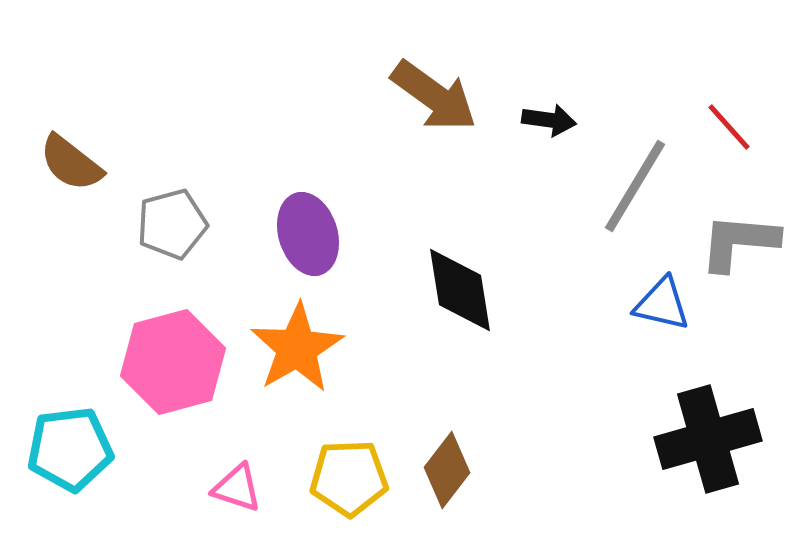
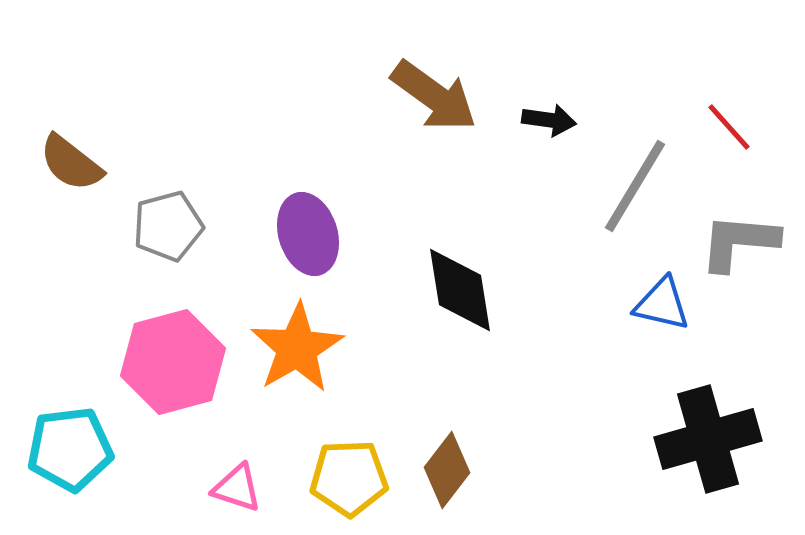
gray pentagon: moved 4 px left, 2 px down
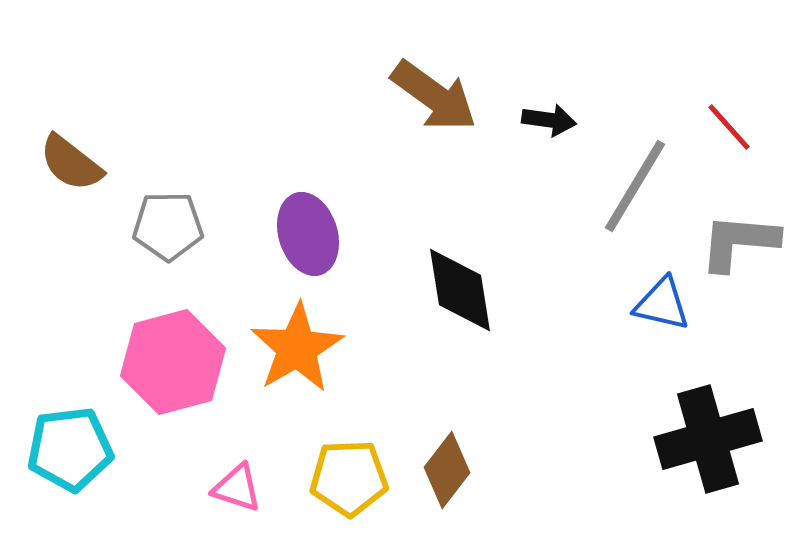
gray pentagon: rotated 14 degrees clockwise
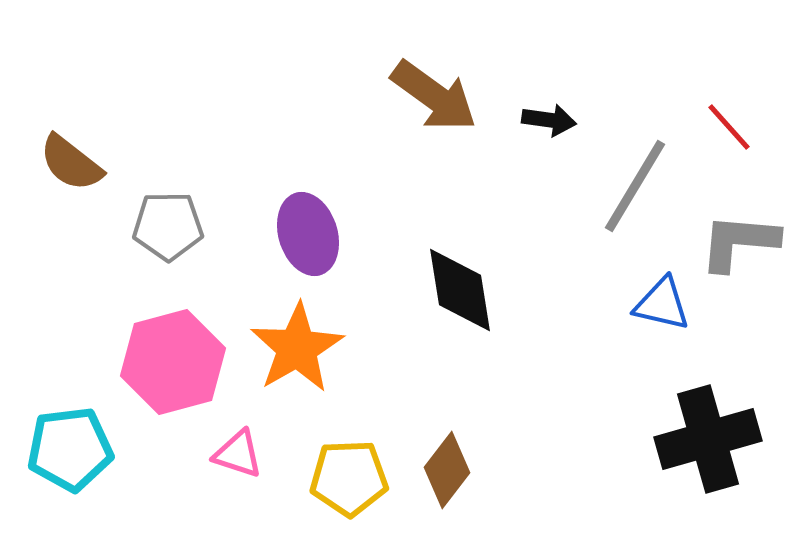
pink triangle: moved 1 px right, 34 px up
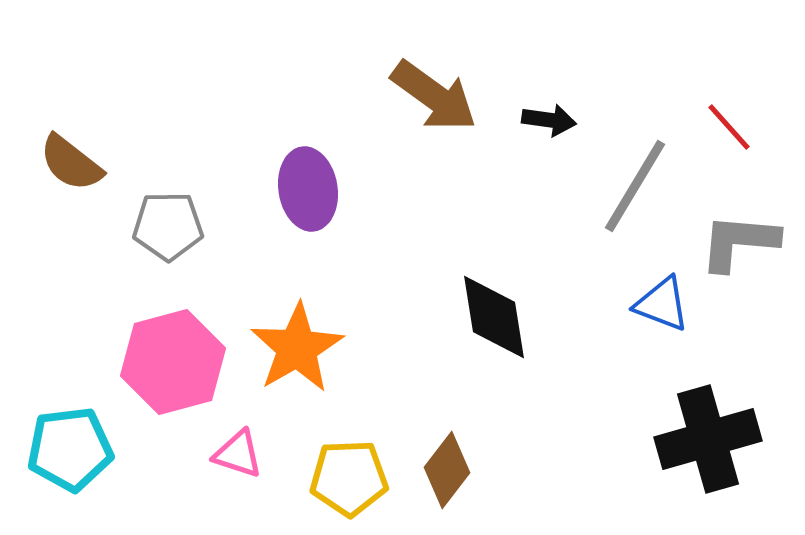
purple ellipse: moved 45 px up; rotated 8 degrees clockwise
black diamond: moved 34 px right, 27 px down
blue triangle: rotated 8 degrees clockwise
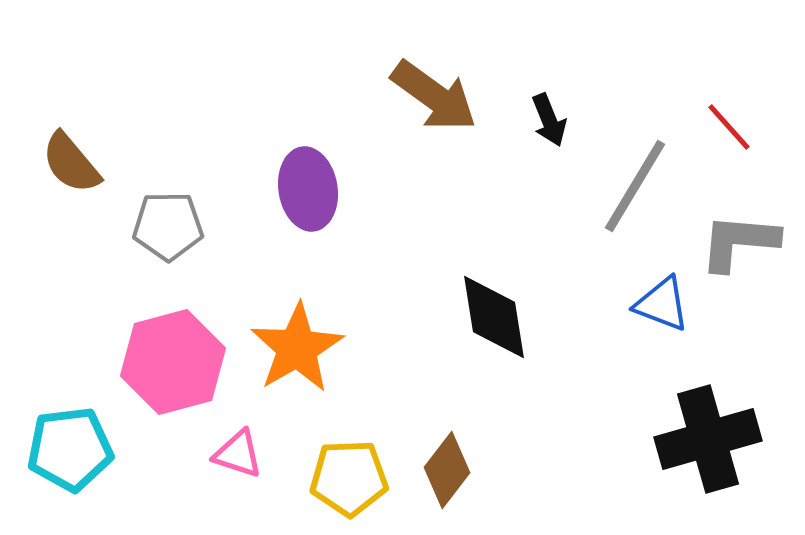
black arrow: rotated 60 degrees clockwise
brown semicircle: rotated 12 degrees clockwise
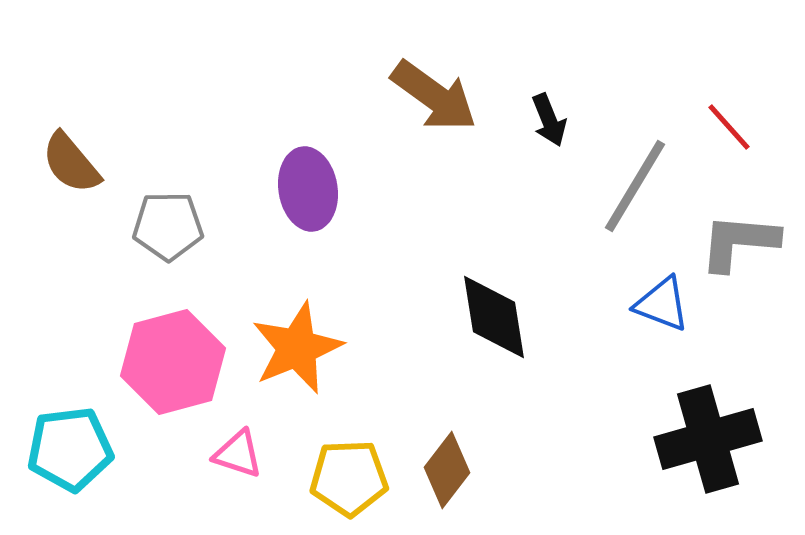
orange star: rotated 8 degrees clockwise
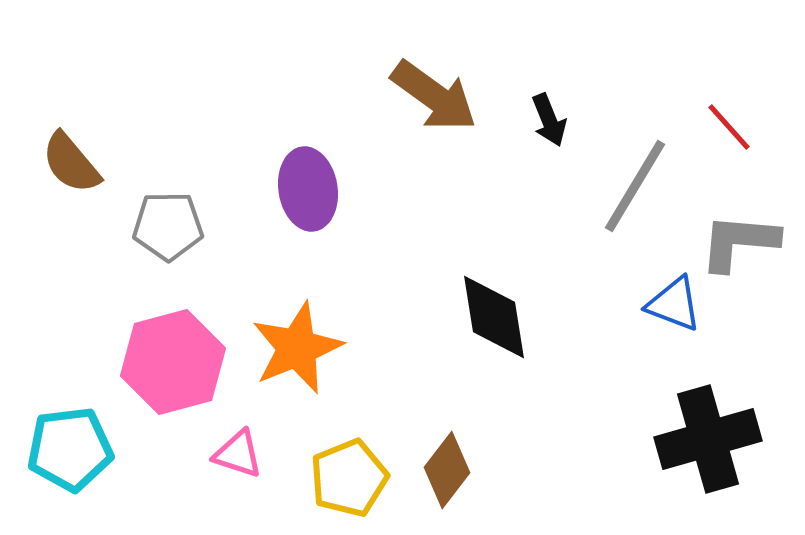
blue triangle: moved 12 px right
yellow pentagon: rotated 20 degrees counterclockwise
